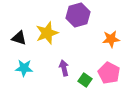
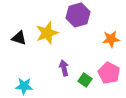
cyan star: moved 18 px down
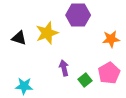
purple hexagon: rotated 15 degrees clockwise
pink pentagon: rotated 15 degrees clockwise
green square: rotated 16 degrees clockwise
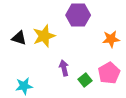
yellow star: moved 3 px left, 3 px down
cyan star: rotated 12 degrees counterclockwise
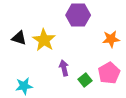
yellow star: moved 4 px down; rotated 20 degrees counterclockwise
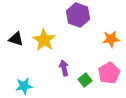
purple hexagon: rotated 20 degrees clockwise
black triangle: moved 3 px left, 1 px down
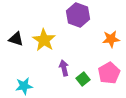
green square: moved 2 px left, 1 px up
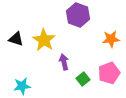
purple arrow: moved 6 px up
pink pentagon: rotated 10 degrees clockwise
cyan star: moved 2 px left
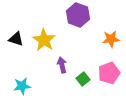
purple arrow: moved 2 px left, 3 px down
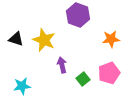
yellow star: rotated 10 degrees counterclockwise
